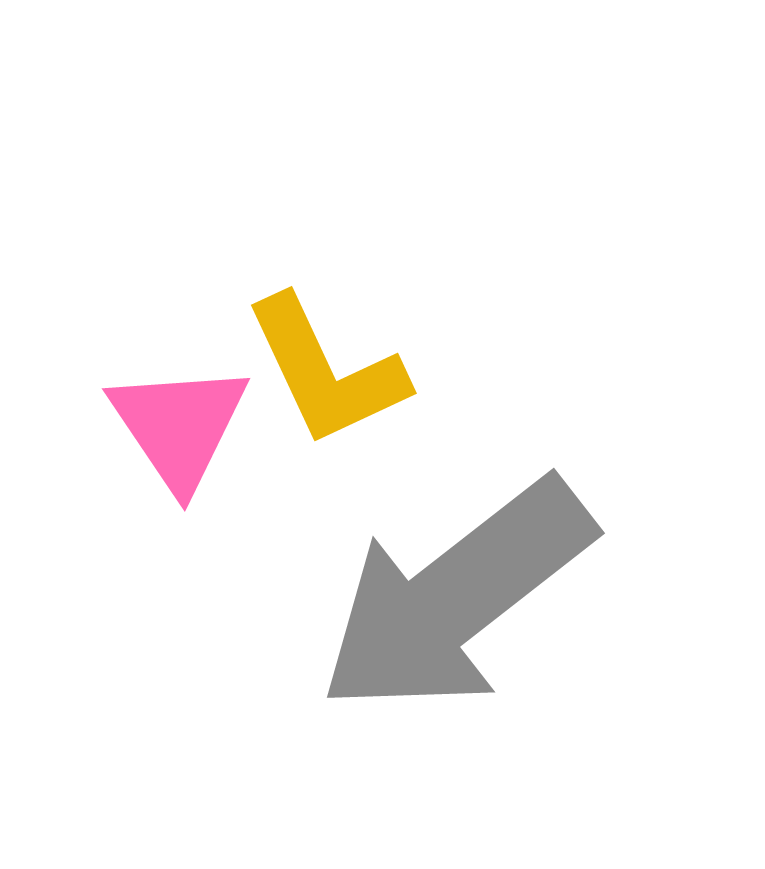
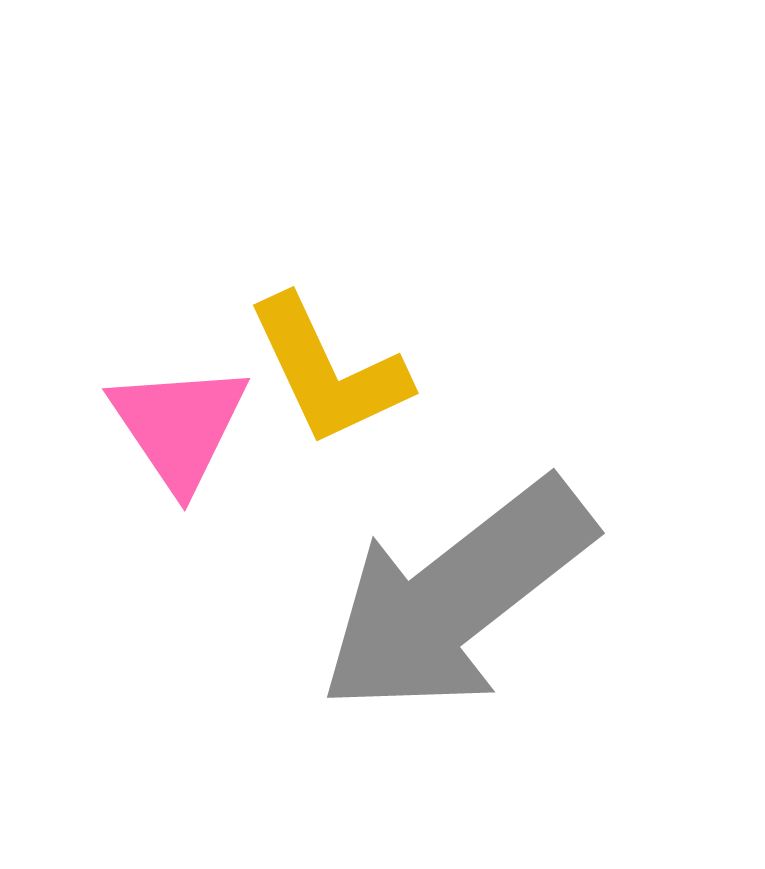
yellow L-shape: moved 2 px right
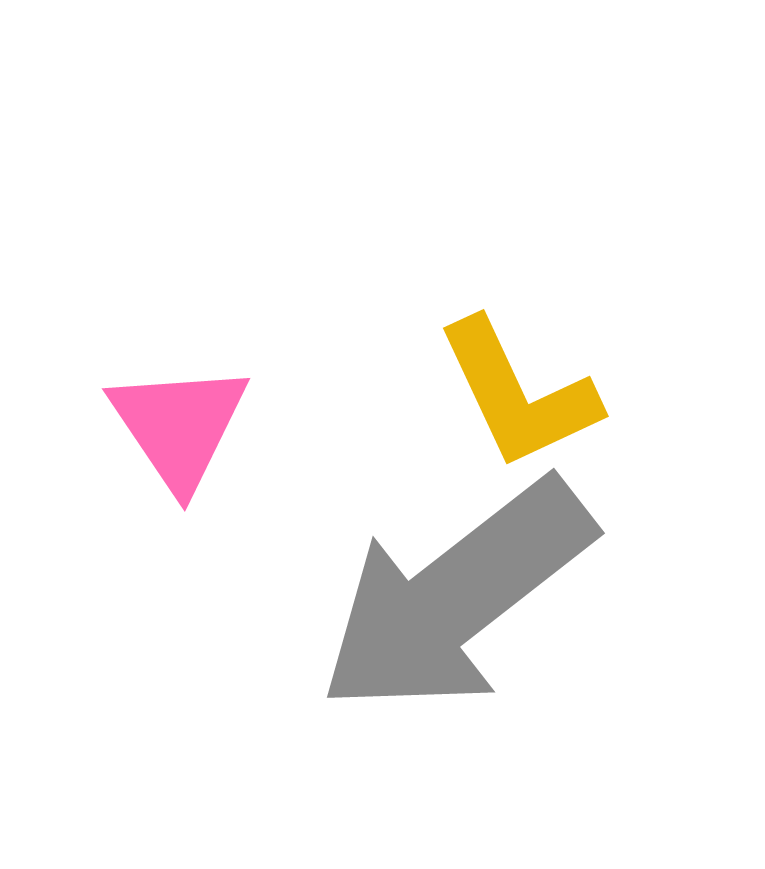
yellow L-shape: moved 190 px right, 23 px down
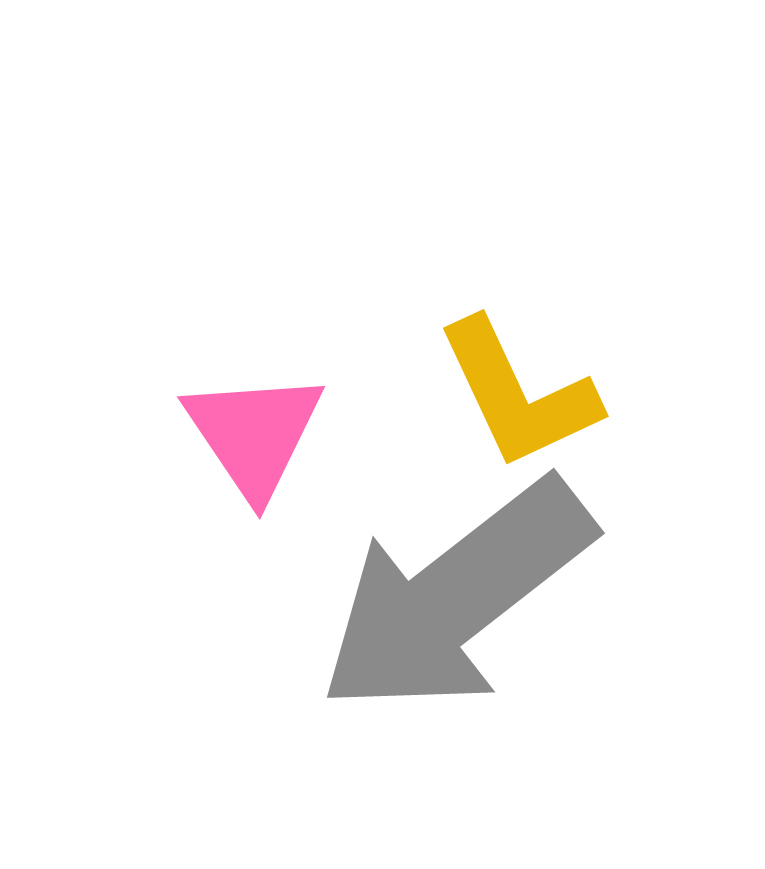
pink triangle: moved 75 px right, 8 px down
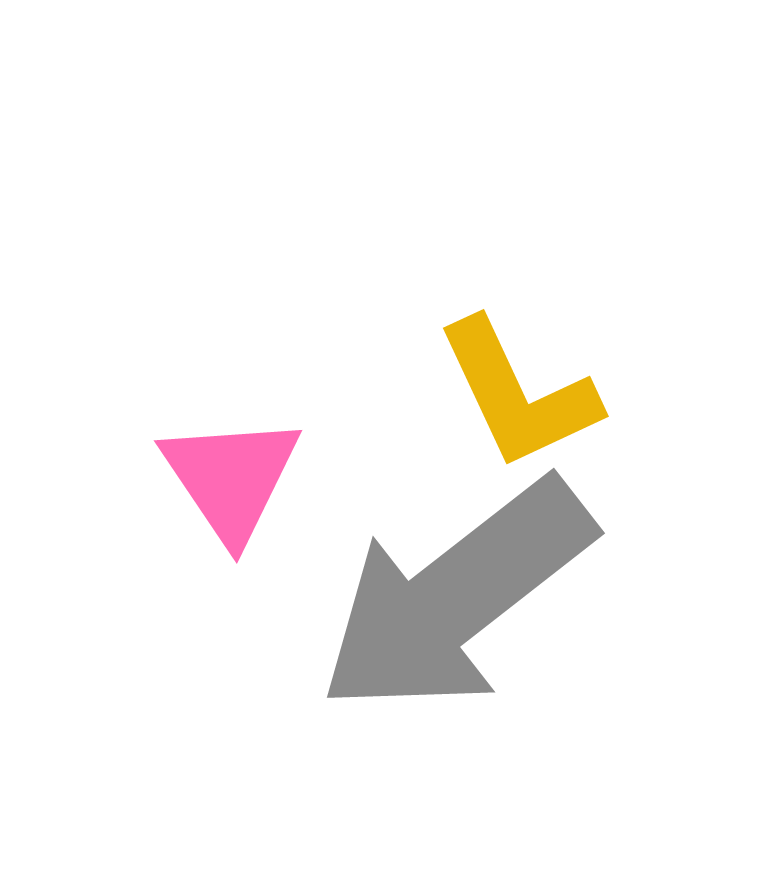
pink triangle: moved 23 px left, 44 px down
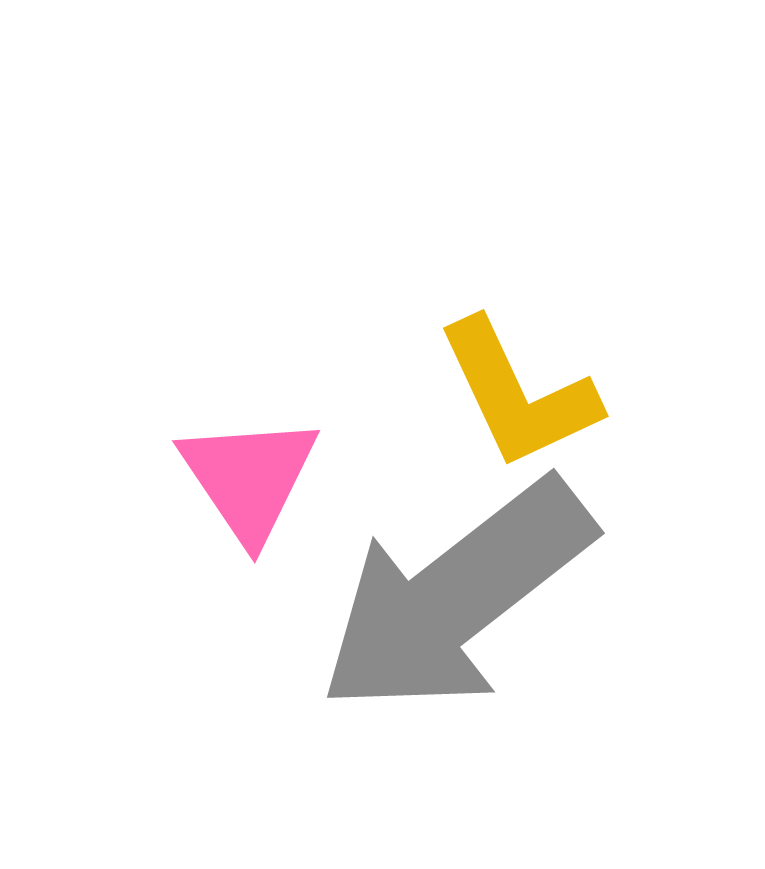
pink triangle: moved 18 px right
